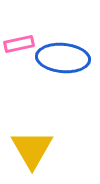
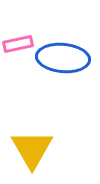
pink rectangle: moved 1 px left
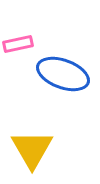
blue ellipse: moved 16 px down; rotated 15 degrees clockwise
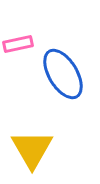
blue ellipse: rotated 39 degrees clockwise
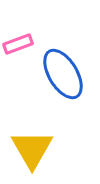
pink rectangle: rotated 8 degrees counterclockwise
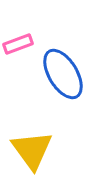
yellow triangle: moved 1 px down; rotated 6 degrees counterclockwise
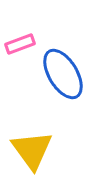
pink rectangle: moved 2 px right
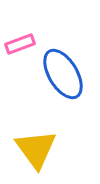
yellow triangle: moved 4 px right, 1 px up
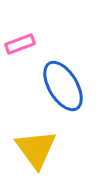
blue ellipse: moved 12 px down
